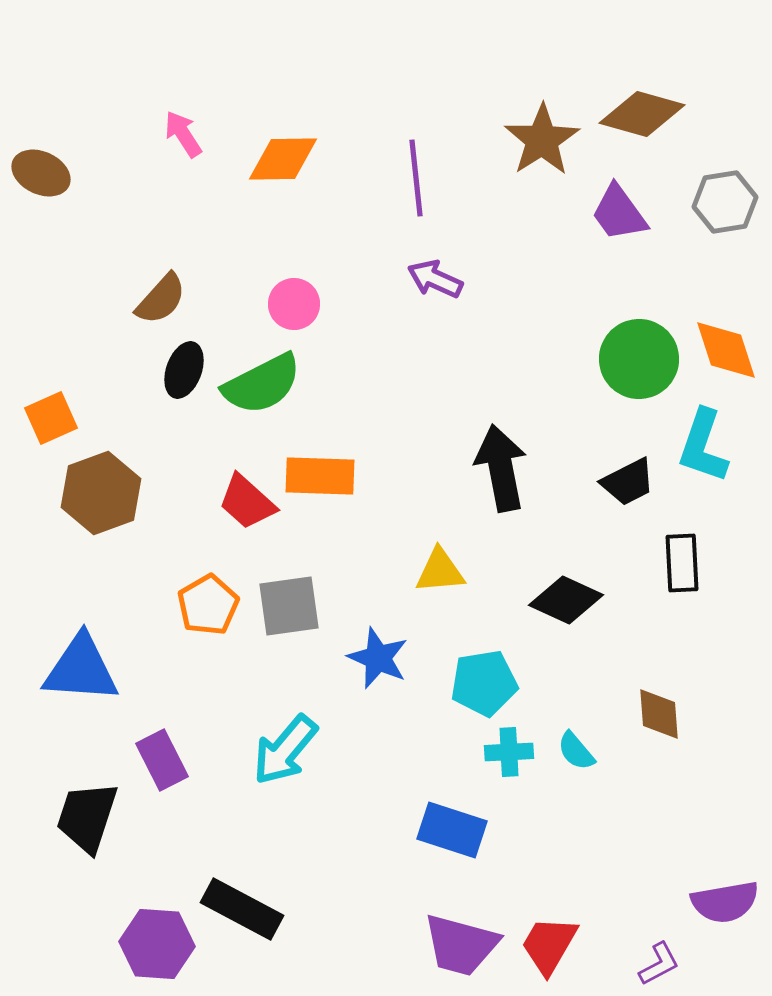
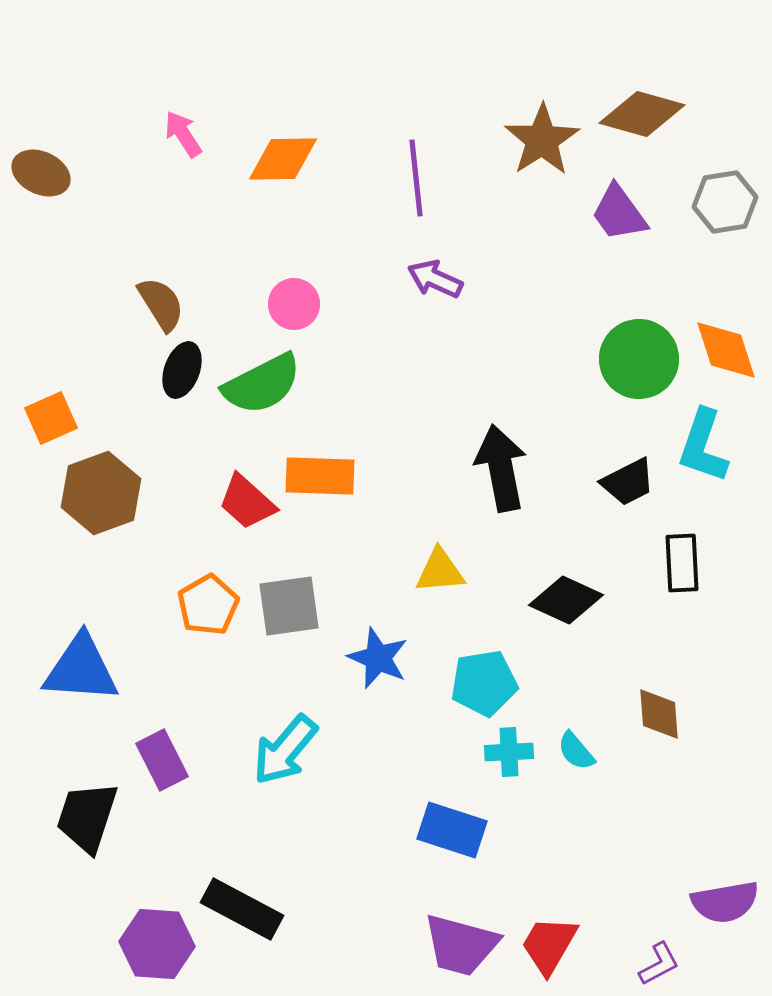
brown semicircle at (161, 299): moved 5 px down; rotated 74 degrees counterclockwise
black ellipse at (184, 370): moved 2 px left
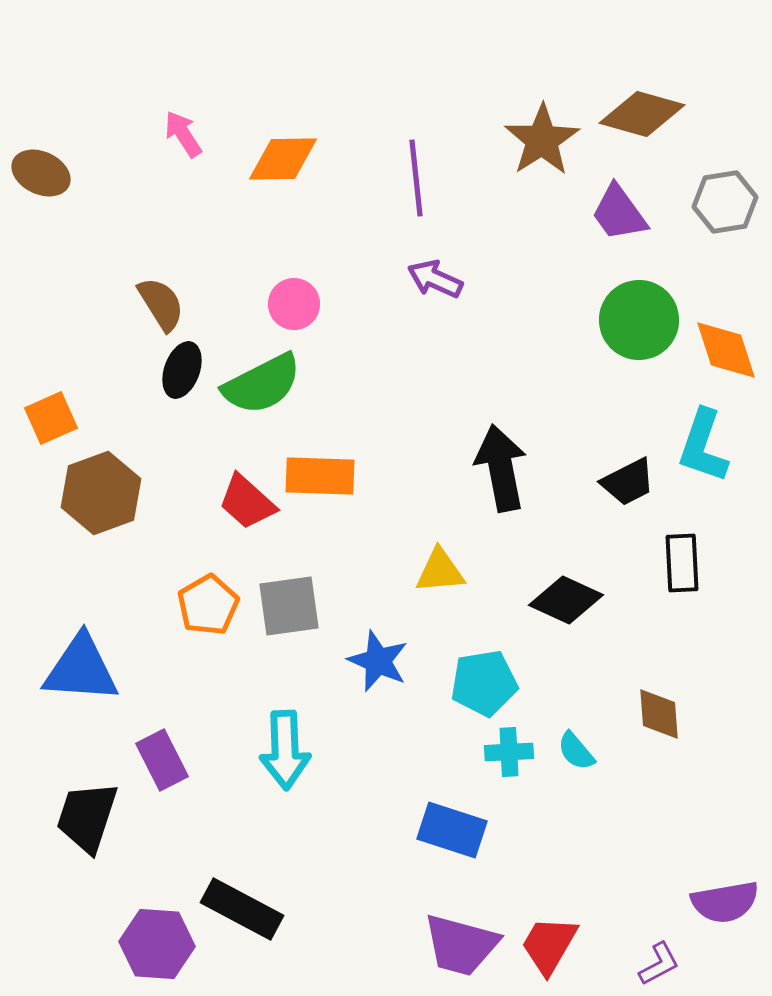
green circle at (639, 359): moved 39 px up
blue star at (378, 658): moved 3 px down
cyan arrow at (285, 750): rotated 42 degrees counterclockwise
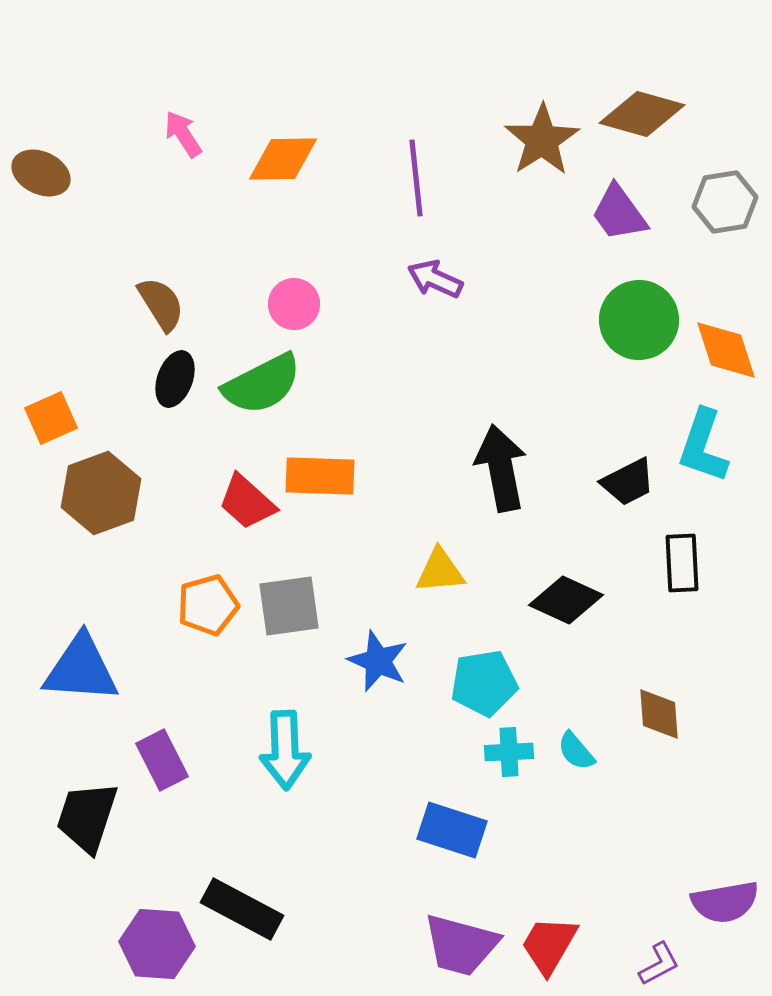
black ellipse at (182, 370): moved 7 px left, 9 px down
orange pentagon at (208, 605): rotated 14 degrees clockwise
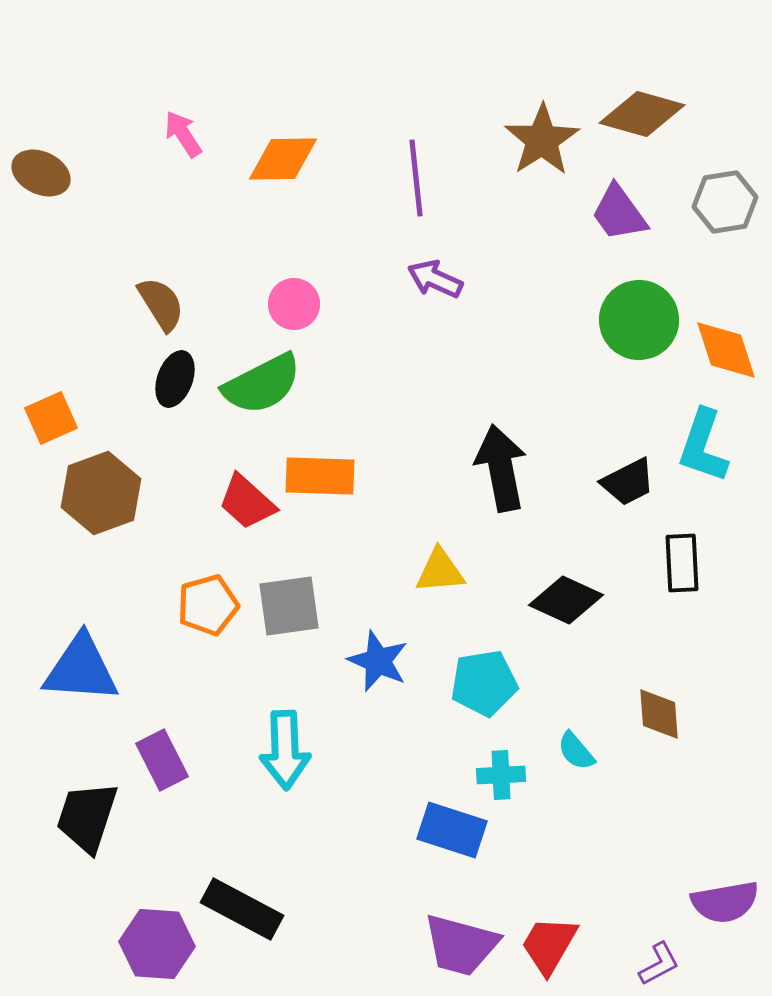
cyan cross at (509, 752): moved 8 px left, 23 px down
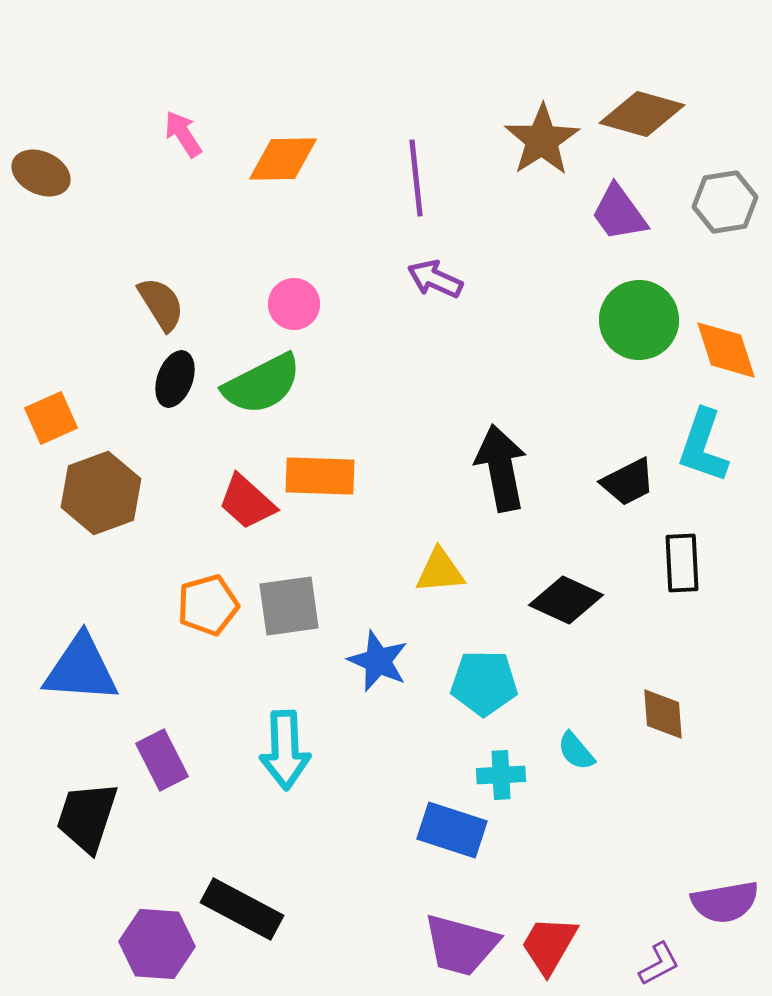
cyan pentagon at (484, 683): rotated 10 degrees clockwise
brown diamond at (659, 714): moved 4 px right
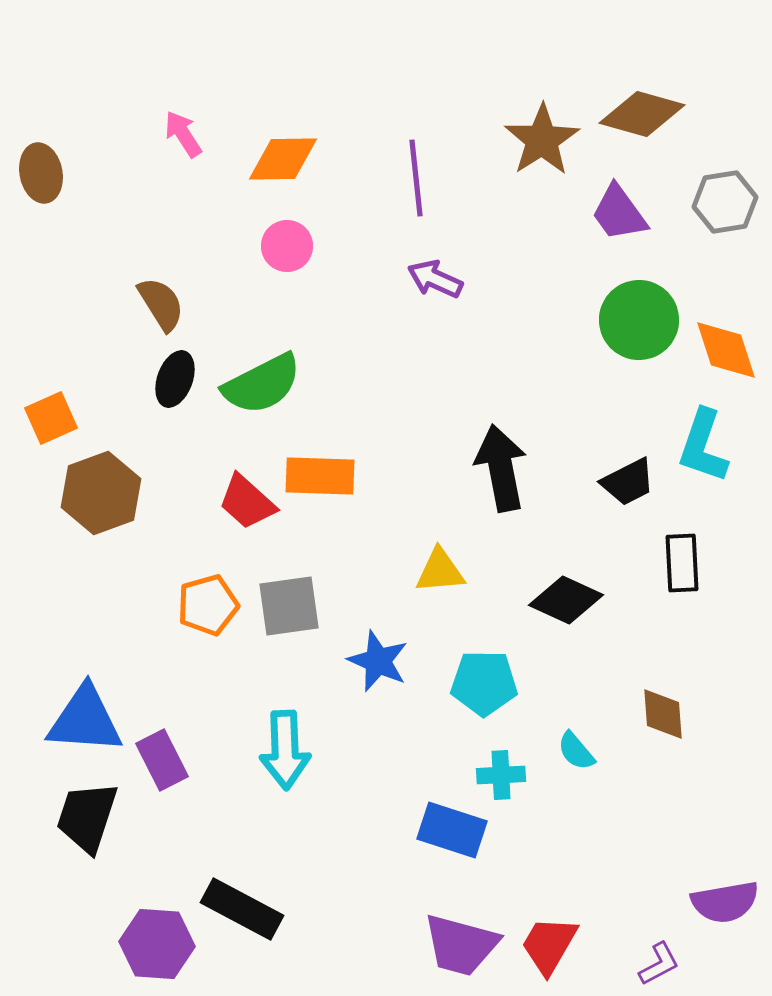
brown ellipse at (41, 173): rotated 54 degrees clockwise
pink circle at (294, 304): moved 7 px left, 58 px up
blue triangle at (81, 669): moved 4 px right, 51 px down
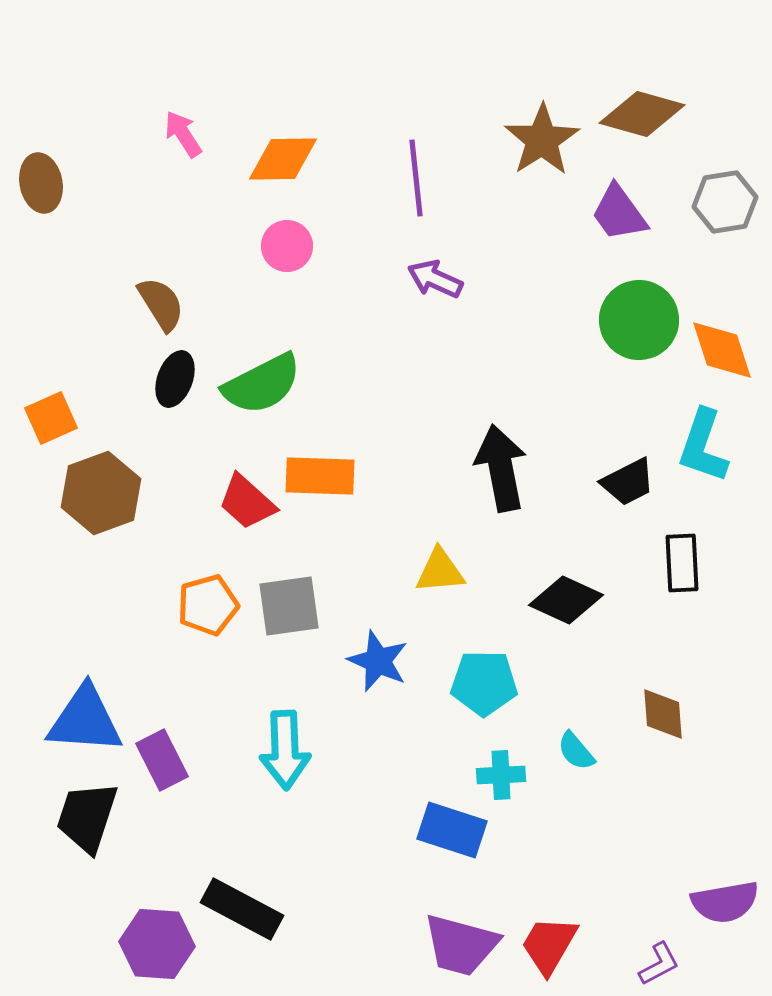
brown ellipse at (41, 173): moved 10 px down
orange diamond at (726, 350): moved 4 px left
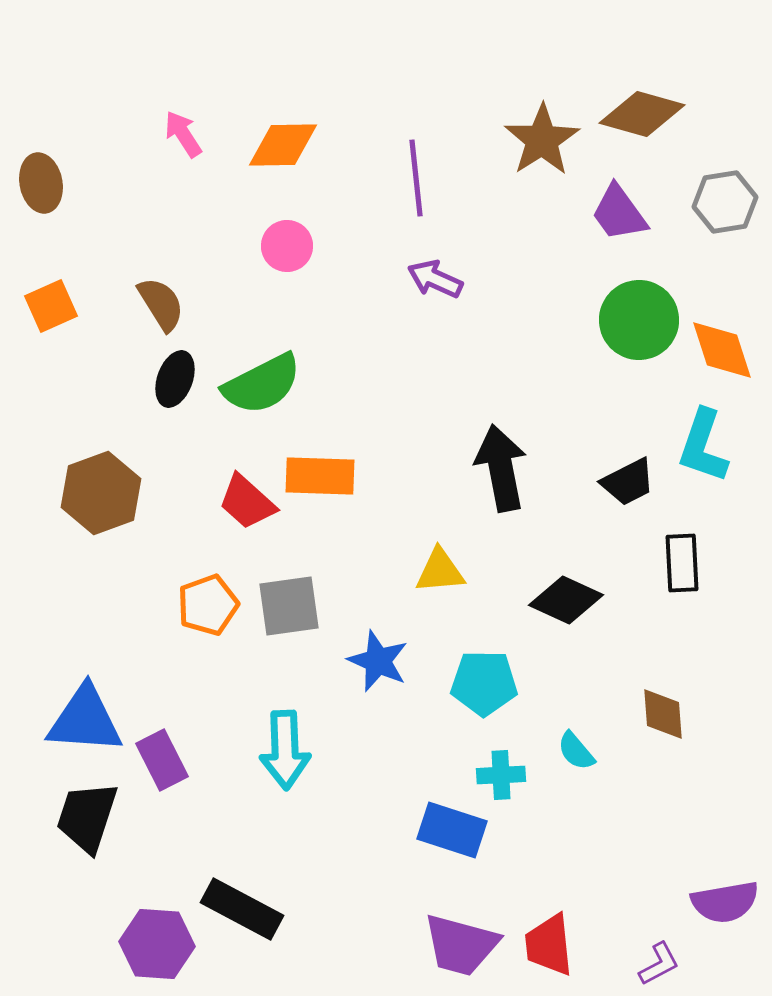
orange diamond at (283, 159): moved 14 px up
orange square at (51, 418): moved 112 px up
orange pentagon at (208, 605): rotated 4 degrees counterclockwise
red trapezoid at (549, 945): rotated 36 degrees counterclockwise
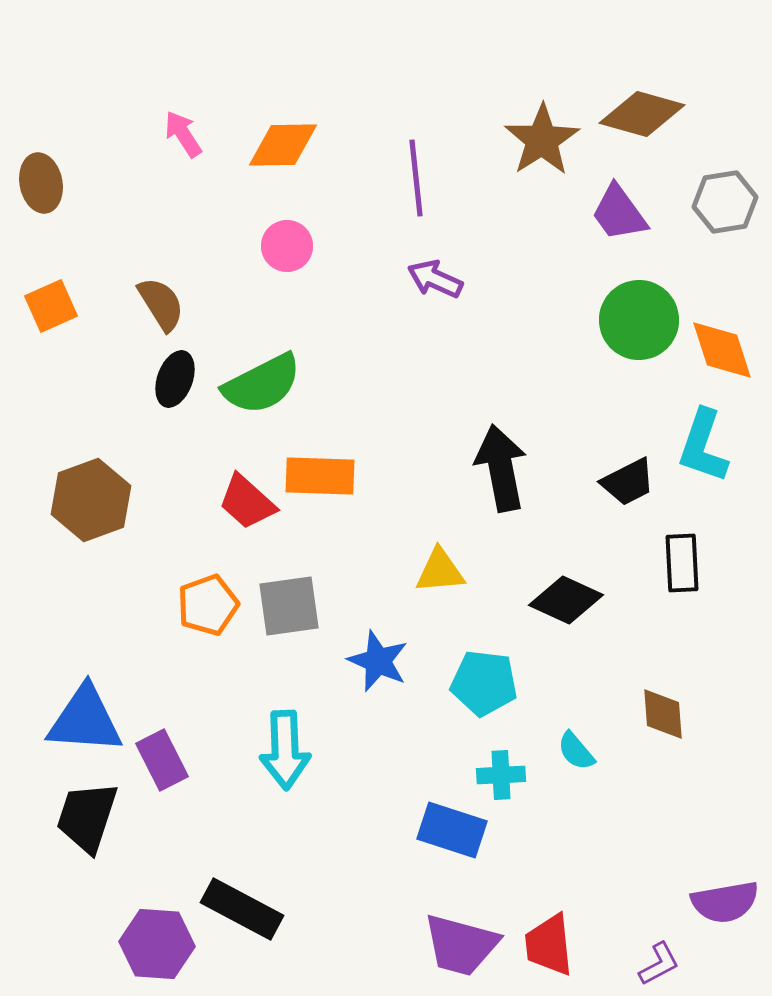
brown hexagon at (101, 493): moved 10 px left, 7 px down
cyan pentagon at (484, 683): rotated 6 degrees clockwise
